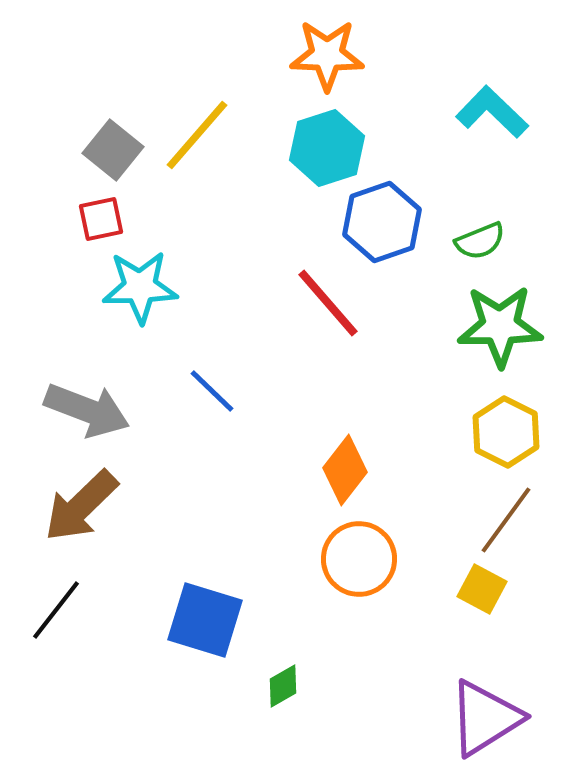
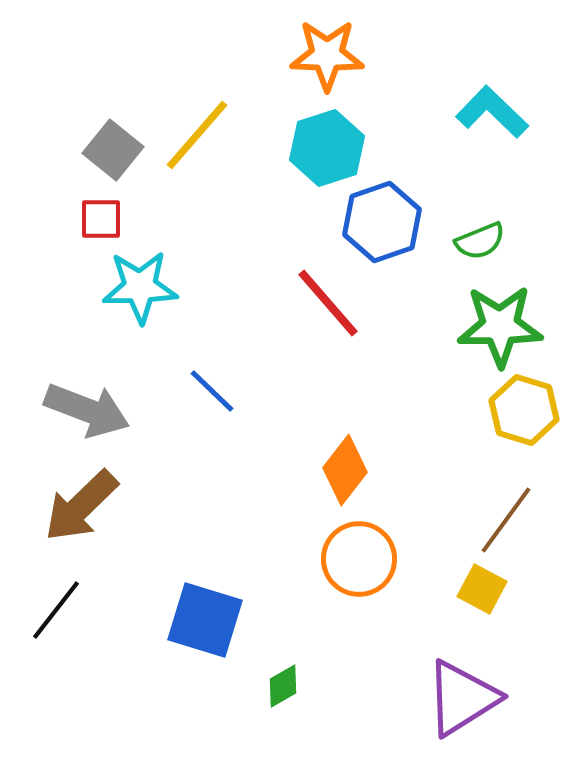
red square: rotated 12 degrees clockwise
yellow hexagon: moved 18 px right, 22 px up; rotated 10 degrees counterclockwise
purple triangle: moved 23 px left, 20 px up
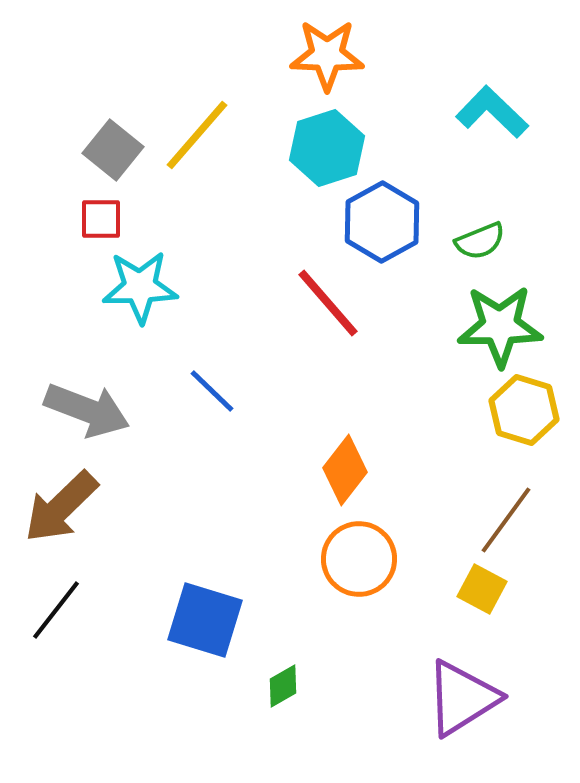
blue hexagon: rotated 10 degrees counterclockwise
brown arrow: moved 20 px left, 1 px down
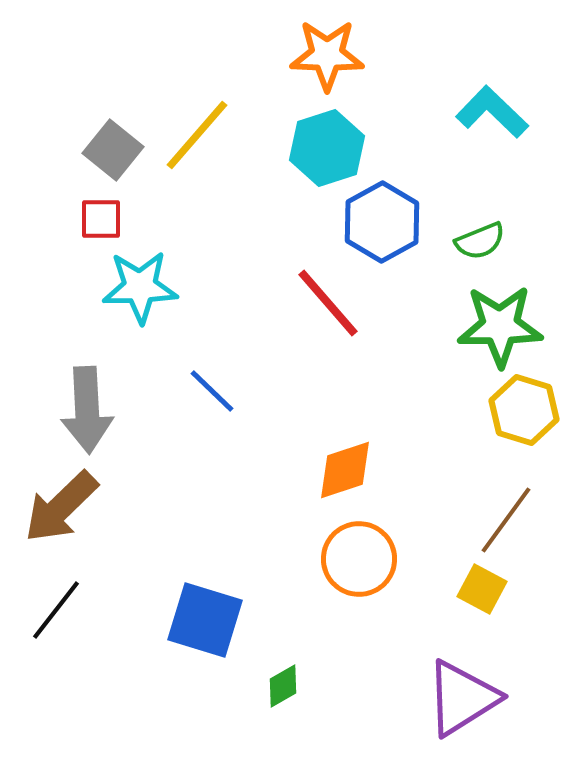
gray arrow: rotated 66 degrees clockwise
orange diamond: rotated 34 degrees clockwise
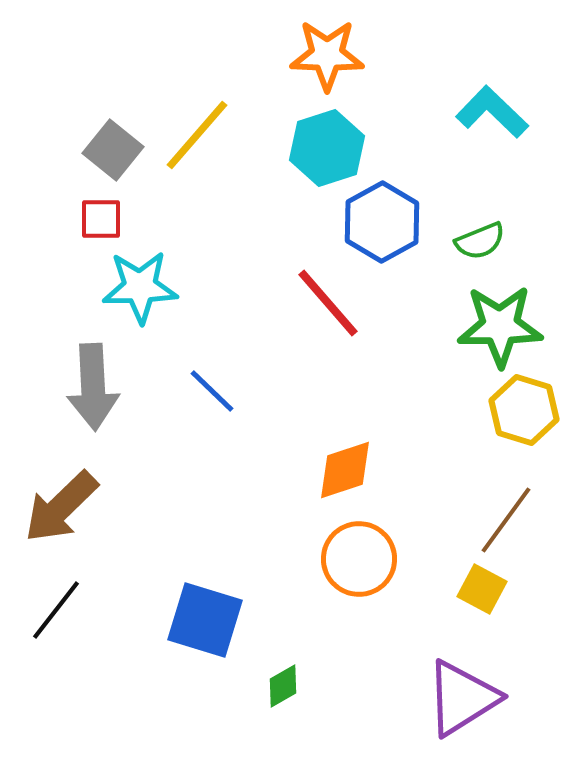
gray arrow: moved 6 px right, 23 px up
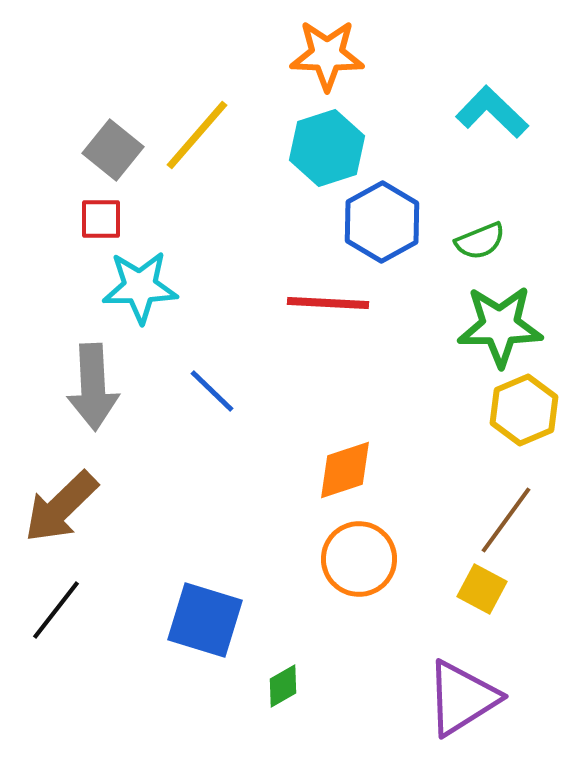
red line: rotated 46 degrees counterclockwise
yellow hexagon: rotated 20 degrees clockwise
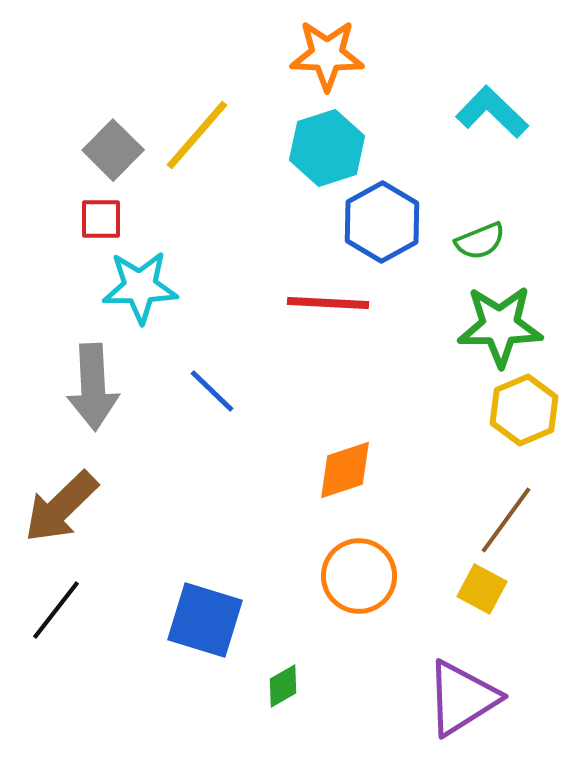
gray square: rotated 6 degrees clockwise
orange circle: moved 17 px down
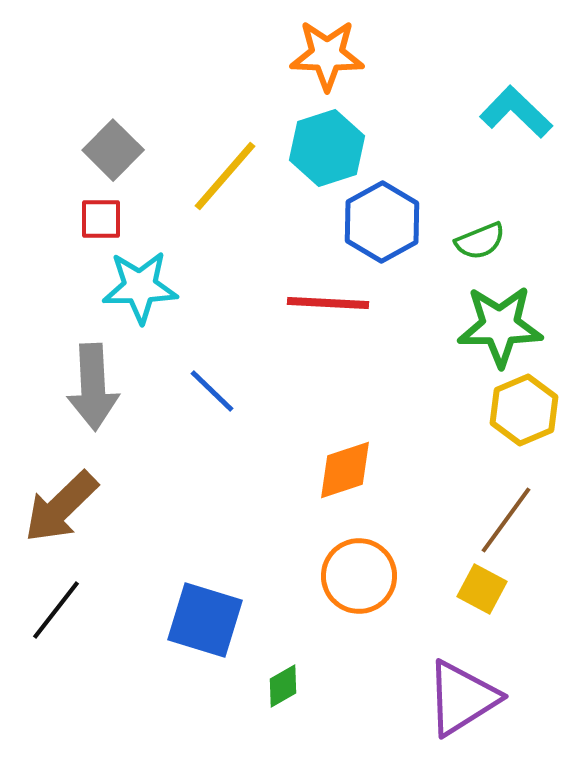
cyan L-shape: moved 24 px right
yellow line: moved 28 px right, 41 px down
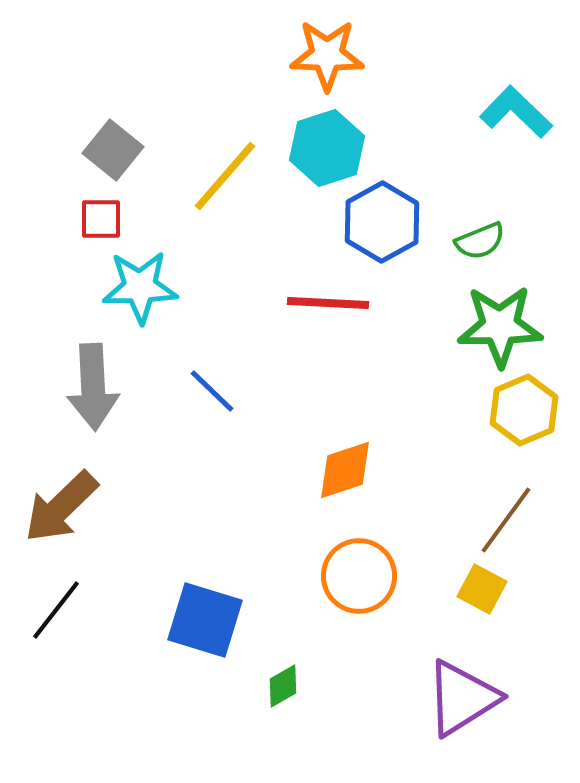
gray square: rotated 6 degrees counterclockwise
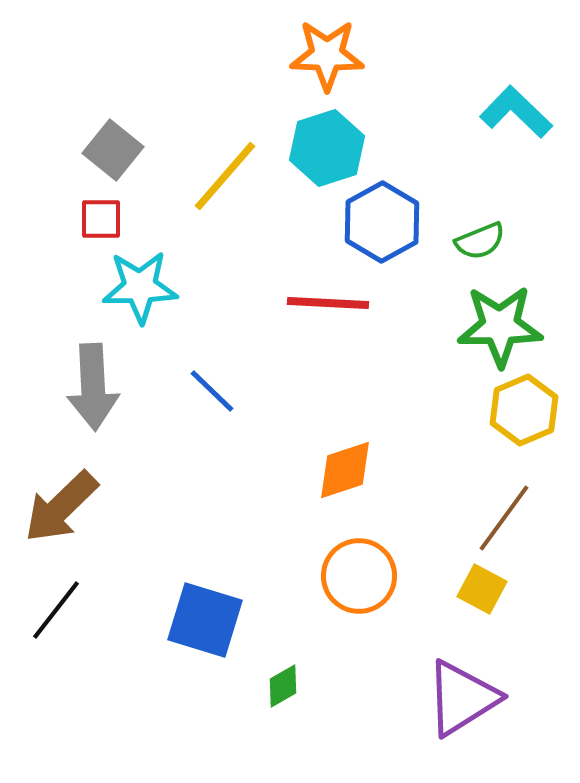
brown line: moved 2 px left, 2 px up
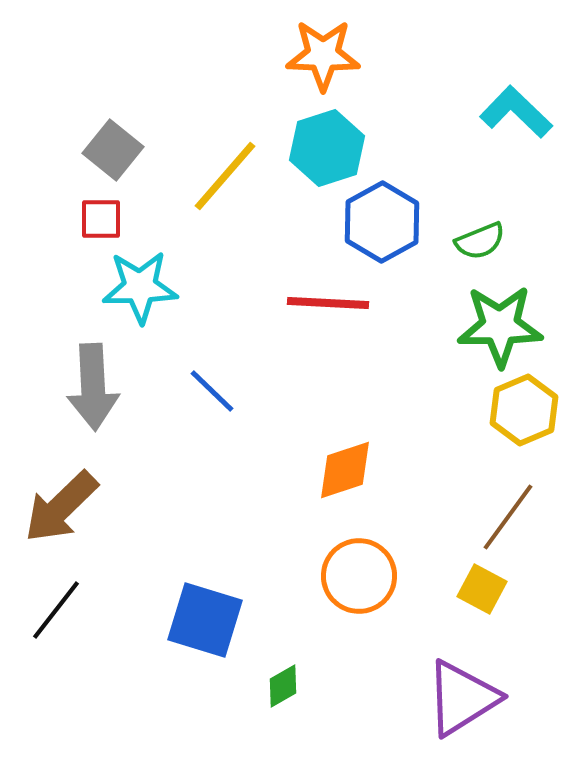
orange star: moved 4 px left
brown line: moved 4 px right, 1 px up
